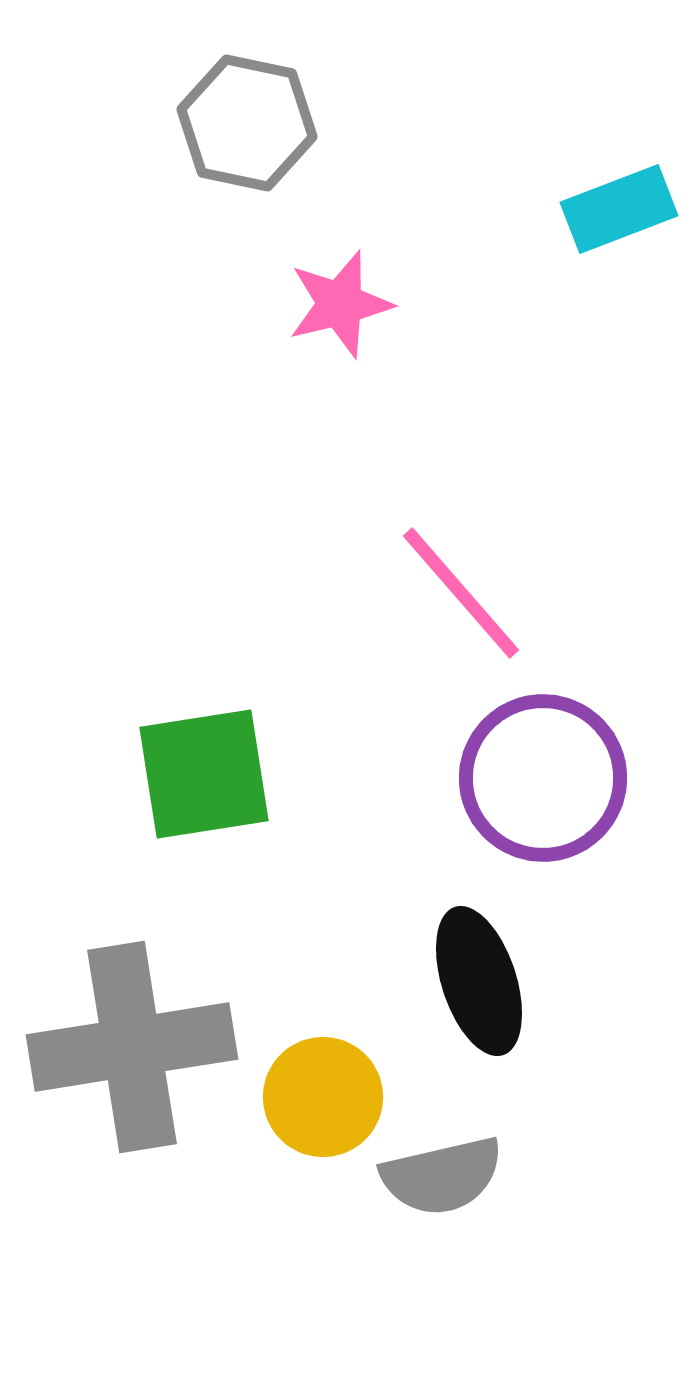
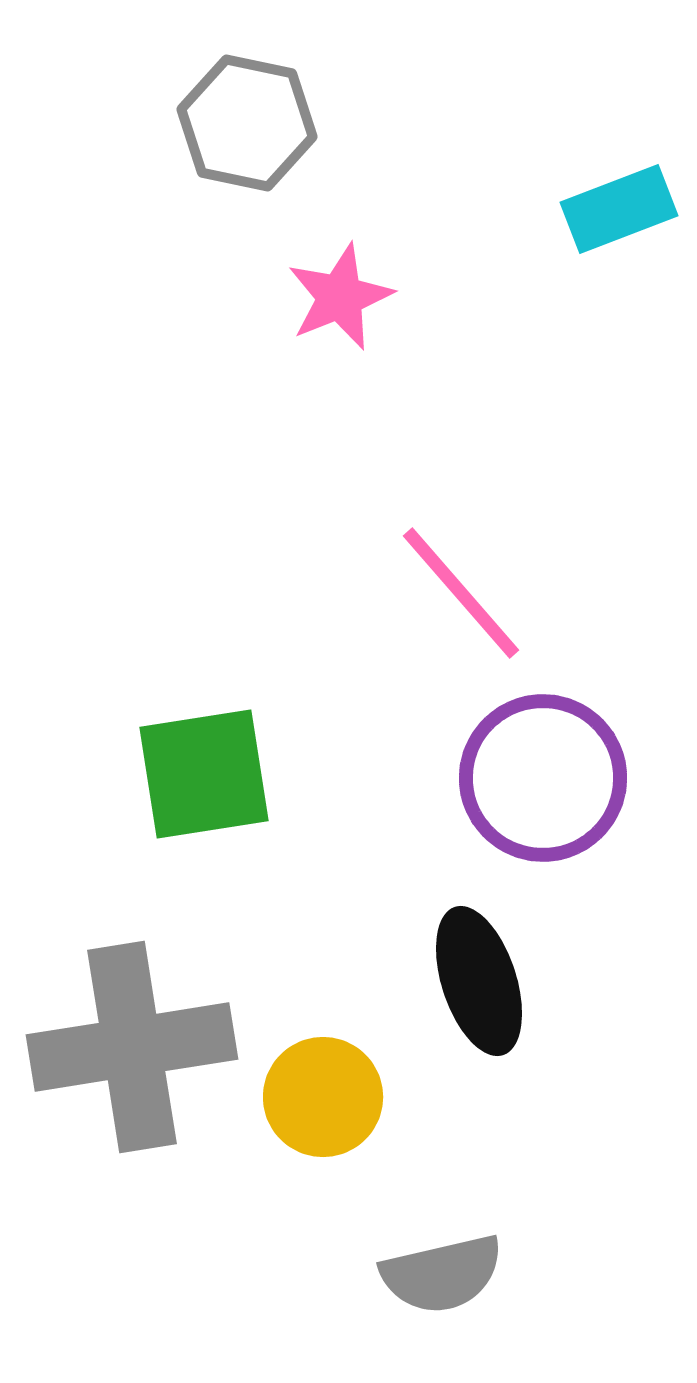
pink star: moved 7 px up; rotated 8 degrees counterclockwise
gray semicircle: moved 98 px down
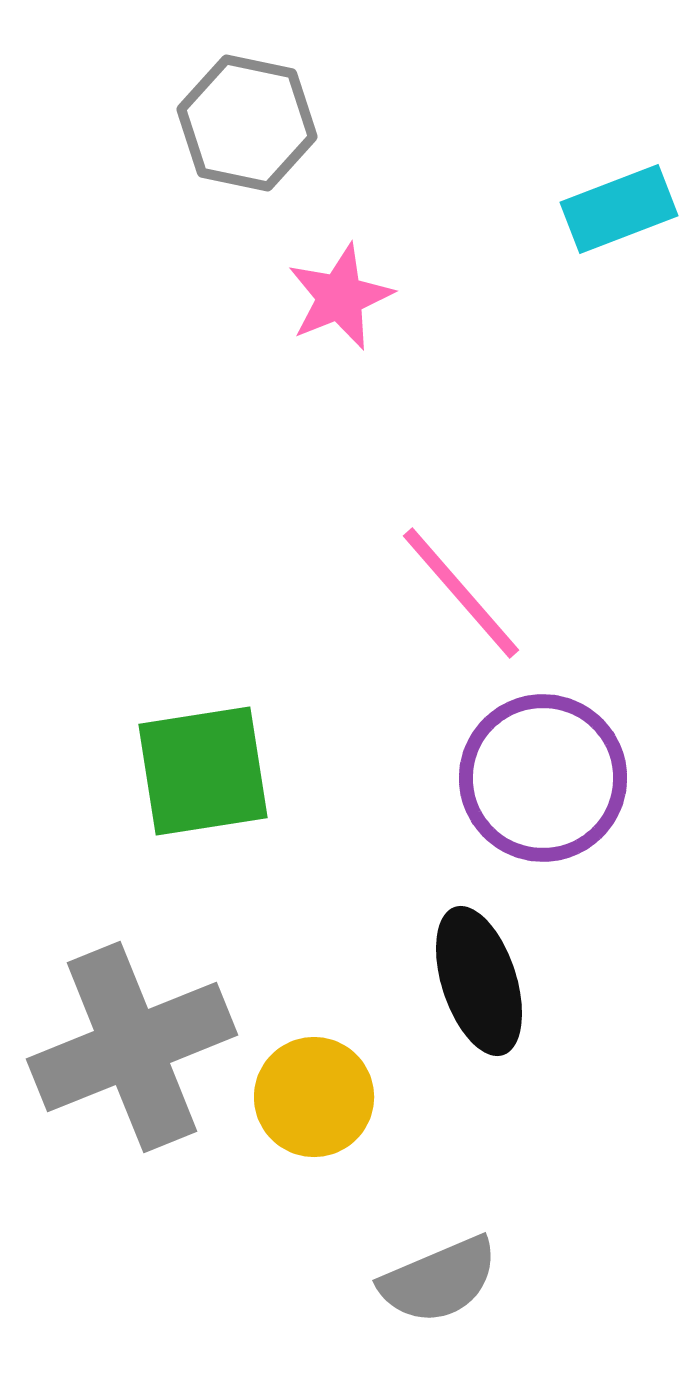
green square: moved 1 px left, 3 px up
gray cross: rotated 13 degrees counterclockwise
yellow circle: moved 9 px left
gray semicircle: moved 3 px left, 6 px down; rotated 10 degrees counterclockwise
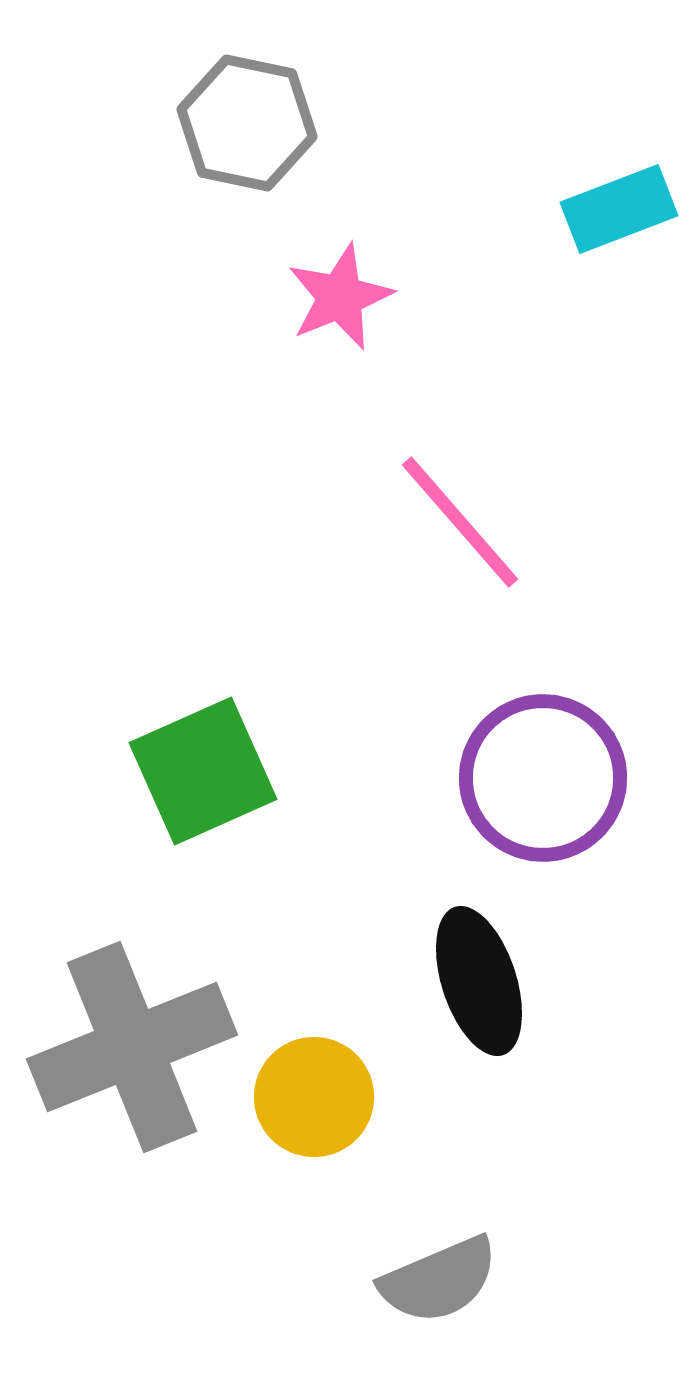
pink line: moved 1 px left, 71 px up
green square: rotated 15 degrees counterclockwise
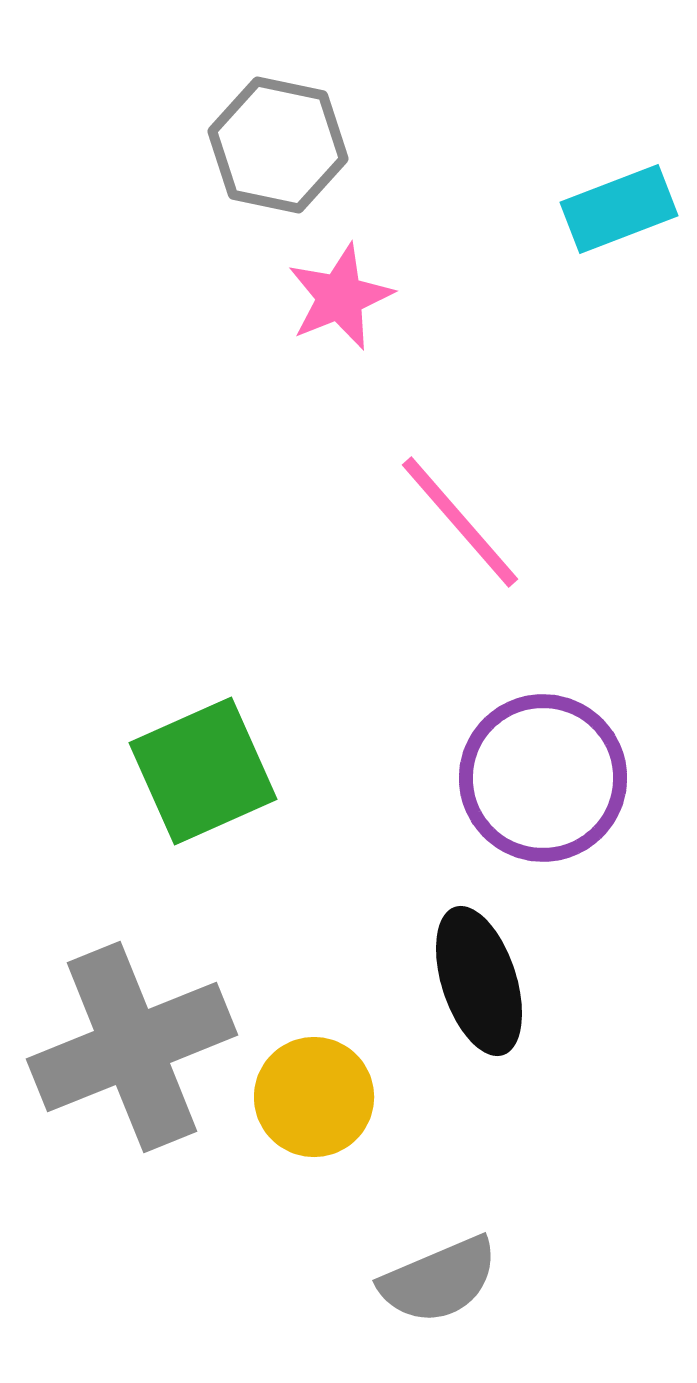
gray hexagon: moved 31 px right, 22 px down
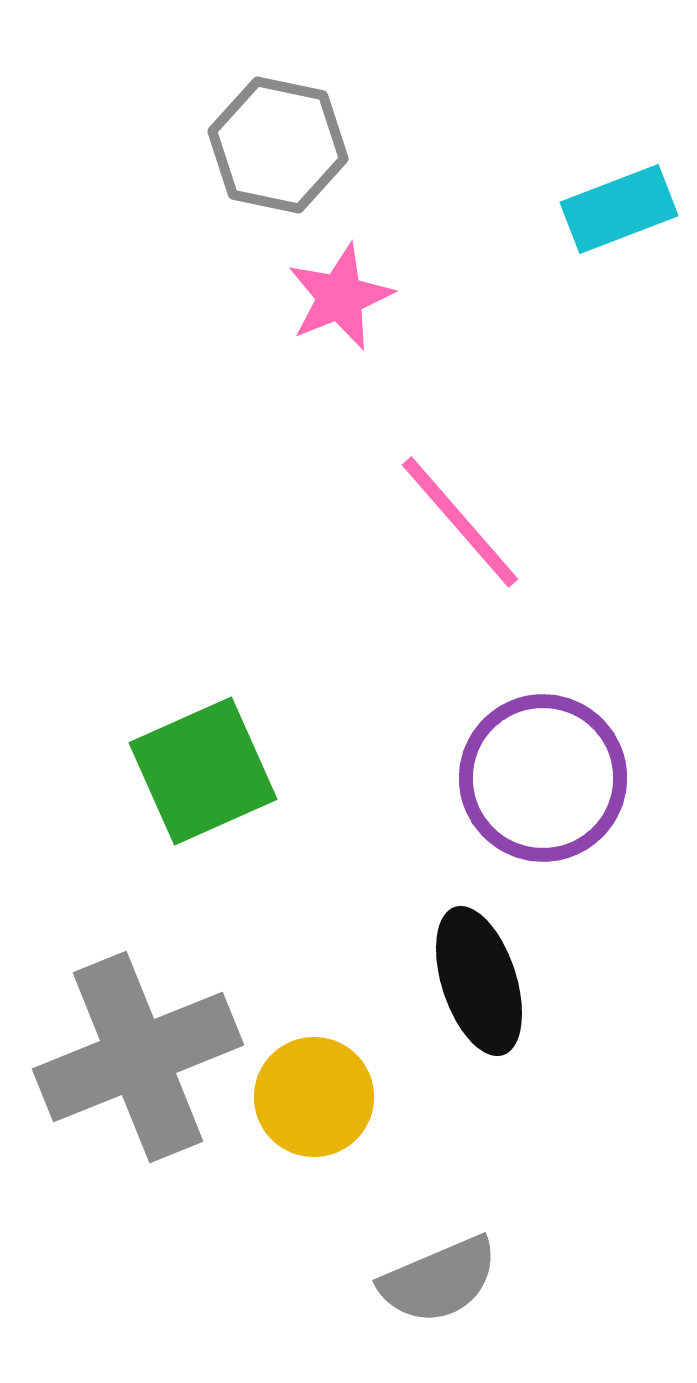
gray cross: moved 6 px right, 10 px down
